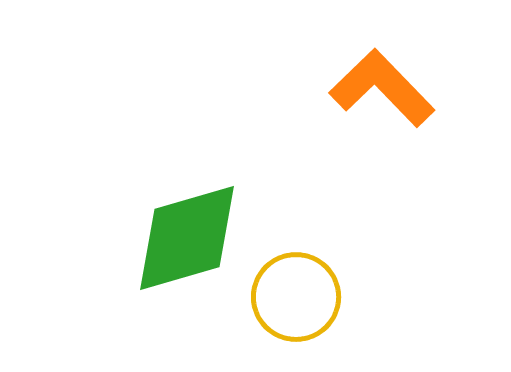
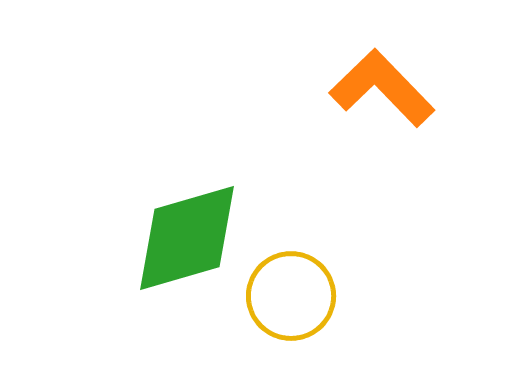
yellow circle: moved 5 px left, 1 px up
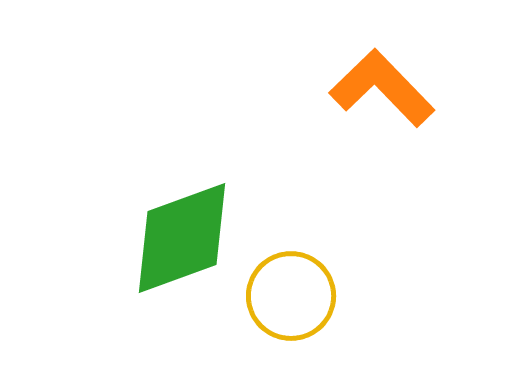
green diamond: moved 5 px left; rotated 4 degrees counterclockwise
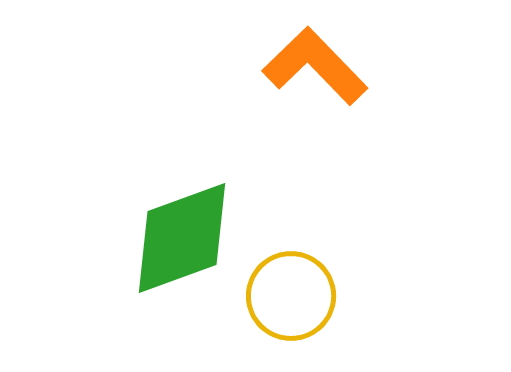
orange L-shape: moved 67 px left, 22 px up
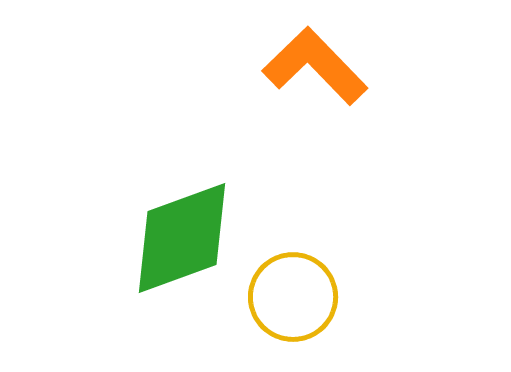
yellow circle: moved 2 px right, 1 px down
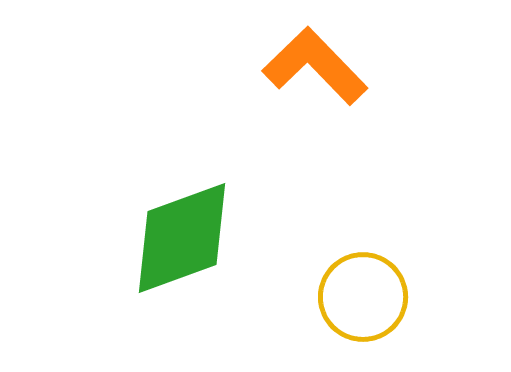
yellow circle: moved 70 px right
